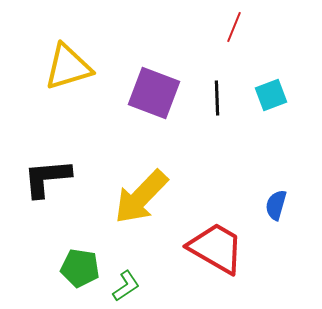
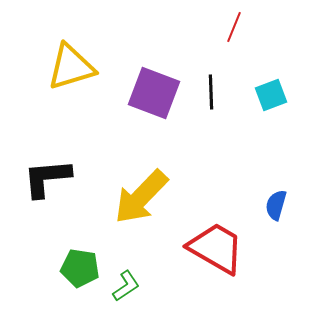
yellow triangle: moved 3 px right
black line: moved 6 px left, 6 px up
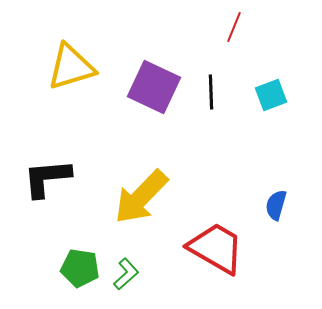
purple square: moved 6 px up; rotated 4 degrees clockwise
green L-shape: moved 12 px up; rotated 8 degrees counterclockwise
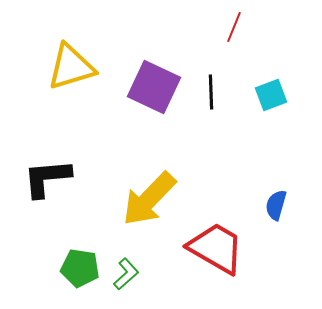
yellow arrow: moved 8 px right, 2 px down
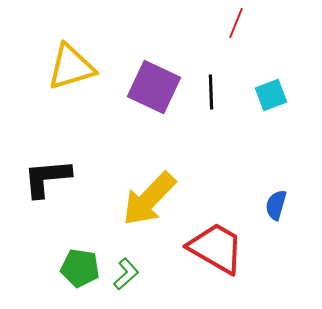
red line: moved 2 px right, 4 px up
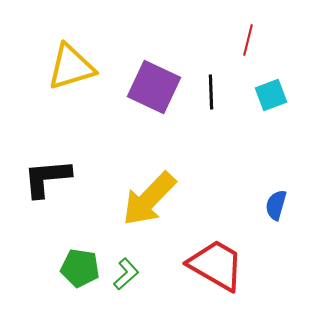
red line: moved 12 px right, 17 px down; rotated 8 degrees counterclockwise
red trapezoid: moved 17 px down
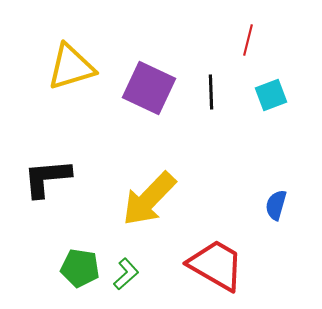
purple square: moved 5 px left, 1 px down
